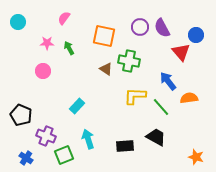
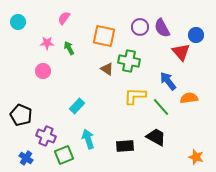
brown triangle: moved 1 px right
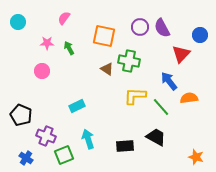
blue circle: moved 4 px right
red triangle: moved 2 px down; rotated 24 degrees clockwise
pink circle: moved 1 px left
blue arrow: moved 1 px right
cyan rectangle: rotated 21 degrees clockwise
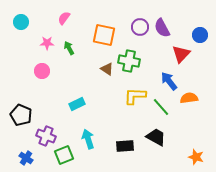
cyan circle: moved 3 px right
orange square: moved 1 px up
cyan rectangle: moved 2 px up
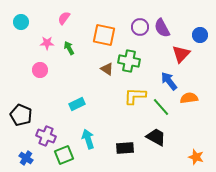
pink circle: moved 2 px left, 1 px up
black rectangle: moved 2 px down
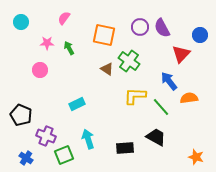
green cross: rotated 25 degrees clockwise
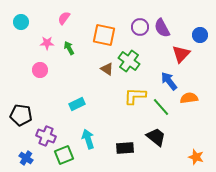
black pentagon: rotated 15 degrees counterclockwise
black trapezoid: rotated 10 degrees clockwise
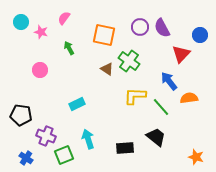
pink star: moved 6 px left, 11 px up; rotated 16 degrees clockwise
